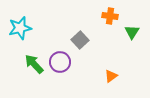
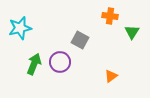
gray square: rotated 18 degrees counterclockwise
green arrow: rotated 65 degrees clockwise
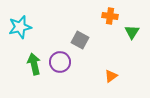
cyan star: moved 1 px up
green arrow: rotated 35 degrees counterclockwise
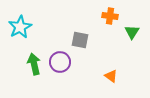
cyan star: rotated 15 degrees counterclockwise
gray square: rotated 18 degrees counterclockwise
orange triangle: rotated 48 degrees counterclockwise
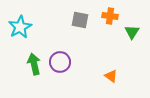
gray square: moved 20 px up
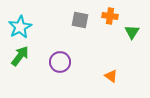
green arrow: moved 14 px left, 8 px up; rotated 50 degrees clockwise
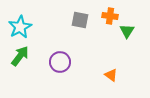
green triangle: moved 5 px left, 1 px up
orange triangle: moved 1 px up
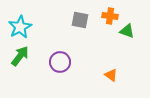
green triangle: rotated 42 degrees counterclockwise
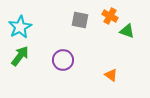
orange cross: rotated 21 degrees clockwise
purple circle: moved 3 px right, 2 px up
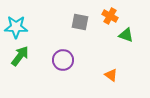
gray square: moved 2 px down
cyan star: moved 4 px left; rotated 30 degrees clockwise
green triangle: moved 1 px left, 4 px down
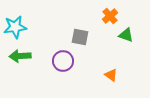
orange cross: rotated 21 degrees clockwise
gray square: moved 15 px down
cyan star: moved 1 px left; rotated 10 degrees counterclockwise
green arrow: rotated 130 degrees counterclockwise
purple circle: moved 1 px down
